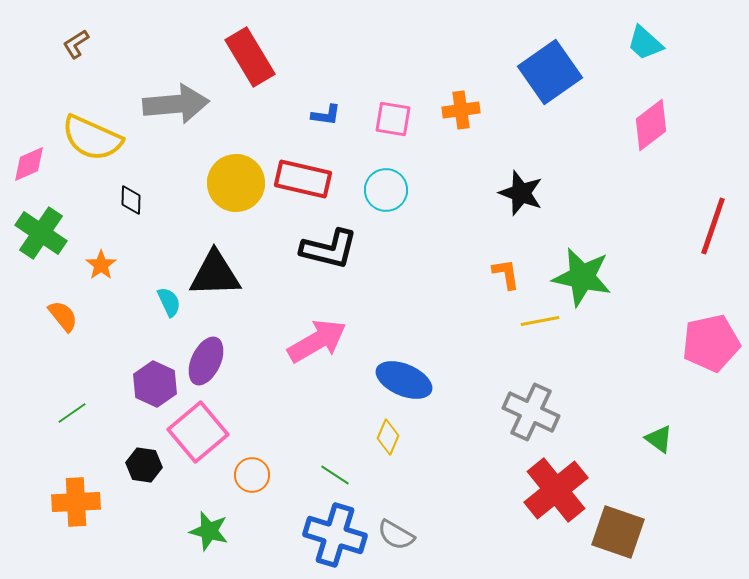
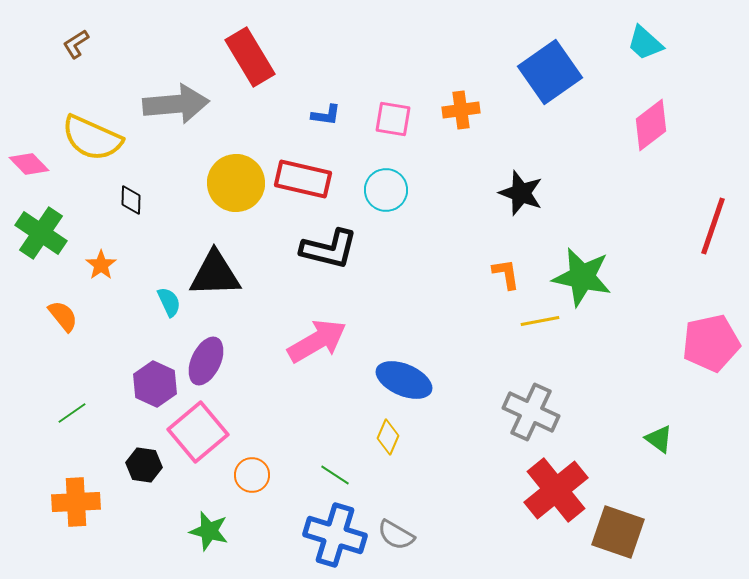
pink diamond at (29, 164): rotated 69 degrees clockwise
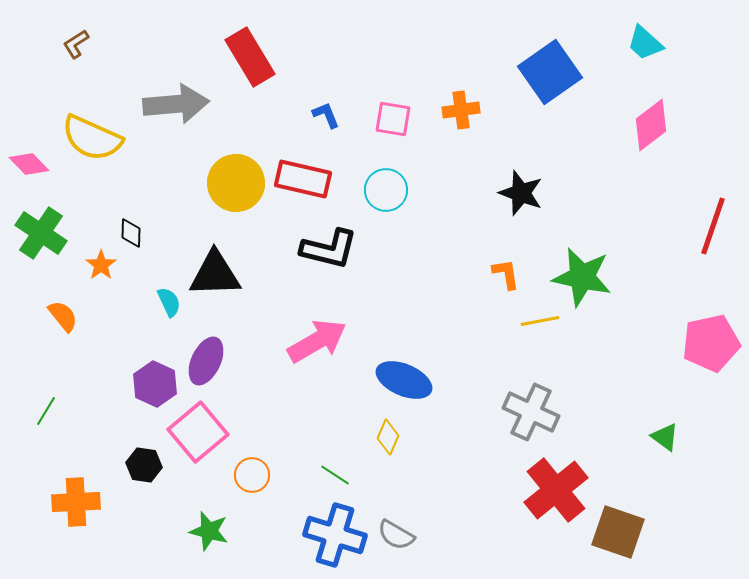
blue L-shape at (326, 115): rotated 120 degrees counterclockwise
black diamond at (131, 200): moved 33 px down
green line at (72, 413): moved 26 px left, 2 px up; rotated 24 degrees counterclockwise
green triangle at (659, 439): moved 6 px right, 2 px up
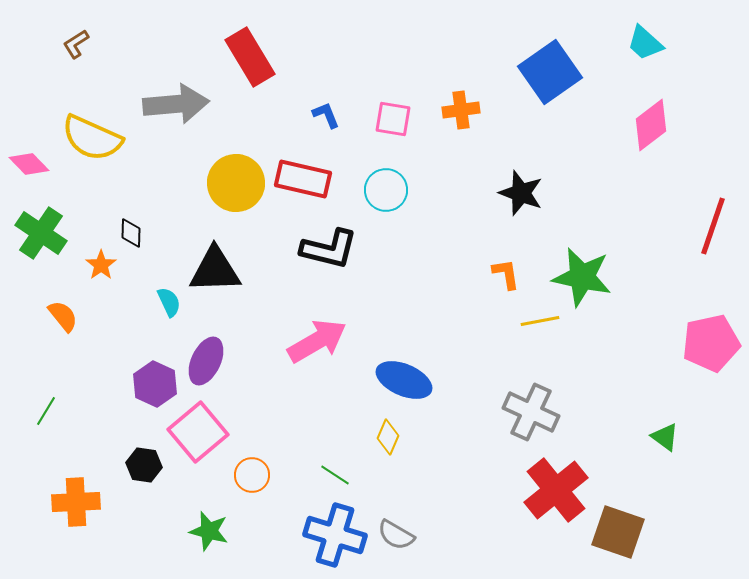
black triangle at (215, 274): moved 4 px up
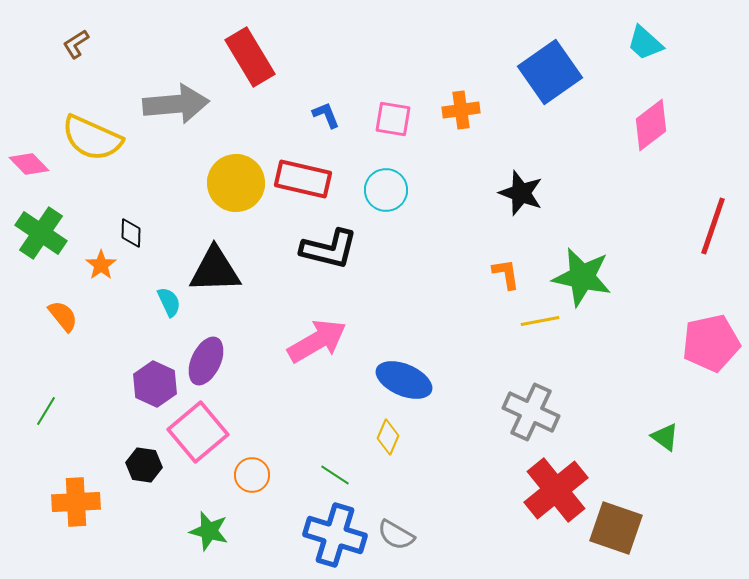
brown square at (618, 532): moved 2 px left, 4 px up
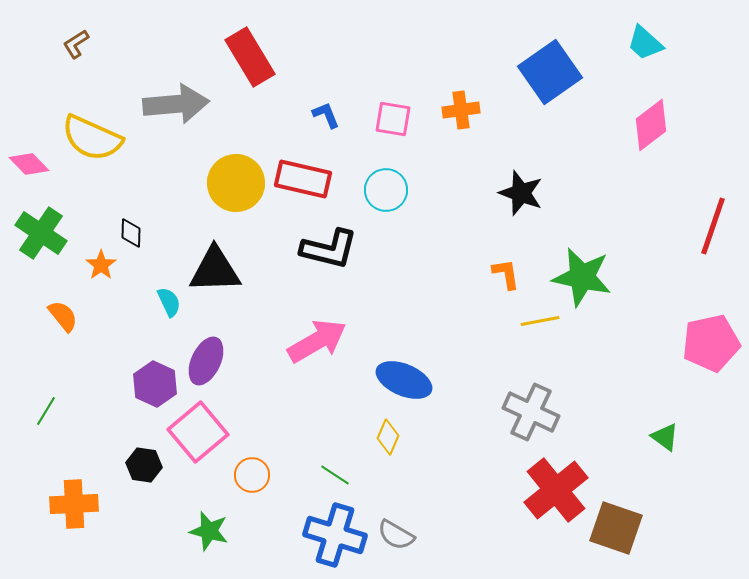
orange cross at (76, 502): moved 2 px left, 2 px down
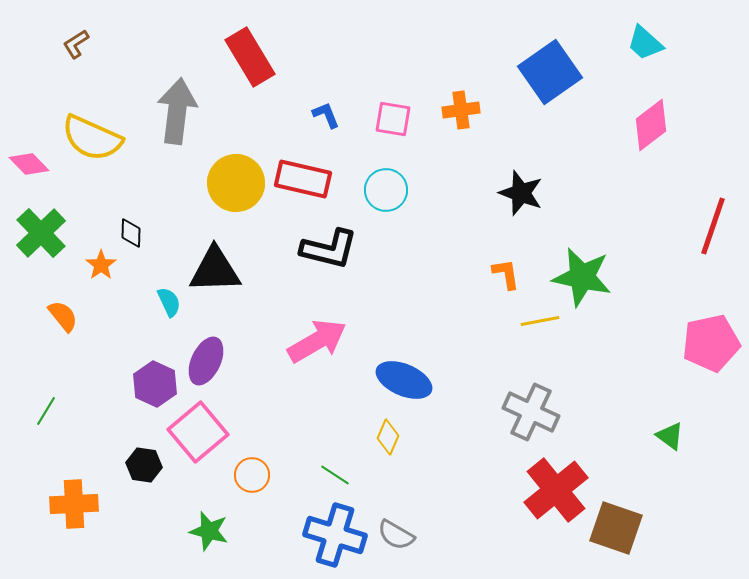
gray arrow at (176, 104): moved 1 px right, 7 px down; rotated 78 degrees counterclockwise
green cross at (41, 233): rotated 12 degrees clockwise
green triangle at (665, 437): moved 5 px right, 1 px up
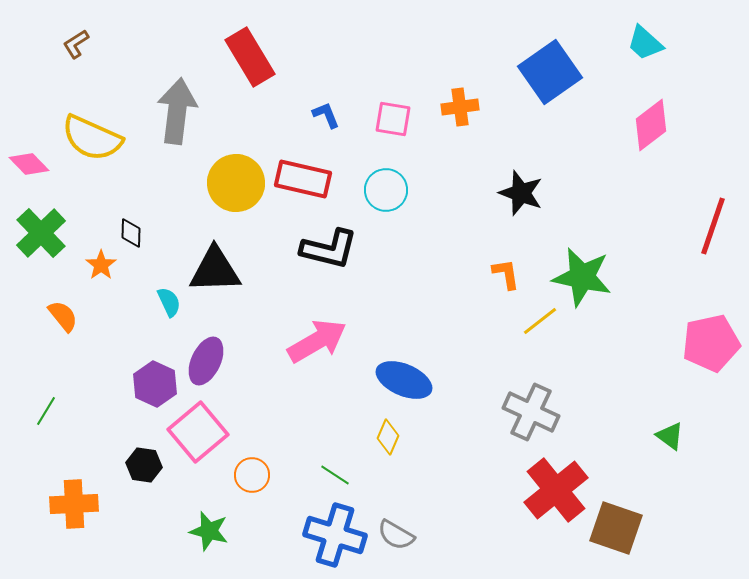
orange cross at (461, 110): moved 1 px left, 3 px up
yellow line at (540, 321): rotated 27 degrees counterclockwise
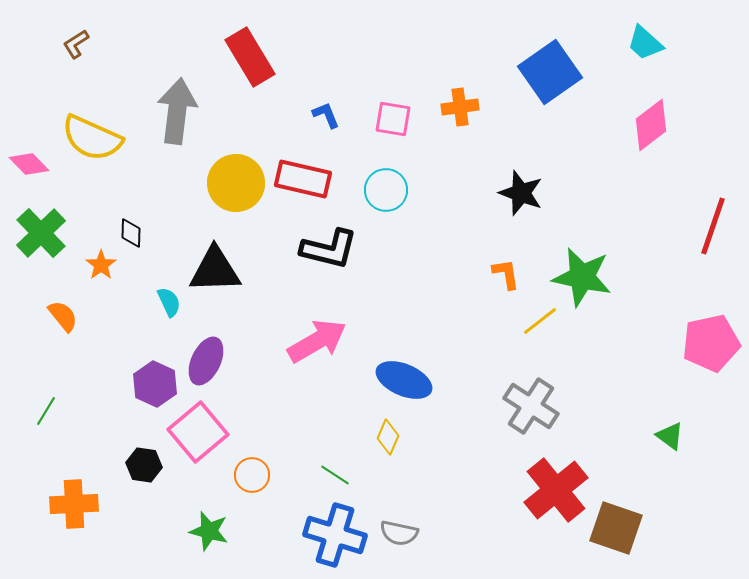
gray cross at (531, 412): moved 6 px up; rotated 8 degrees clockwise
gray semicircle at (396, 535): moved 3 px right, 2 px up; rotated 18 degrees counterclockwise
